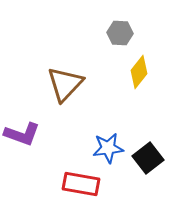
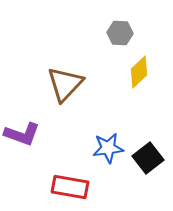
yellow diamond: rotated 8 degrees clockwise
red rectangle: moved 11 px left, 3 px down
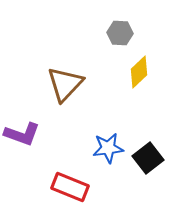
red rectangle: rotated 12 degrees clockwise
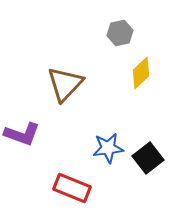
gray hexagon: rotated 15 degrees counterclockwise
yellow diamond: moved 2 px right, 1 px down
red rectangle: moved 2 px right, 1 px down
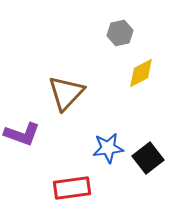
yellow diamond: rotated 16 degrees clockwise
brown triangle: moved 1 px right, 9 px down
red rectangle: rotated 30 degrees counterclockwise
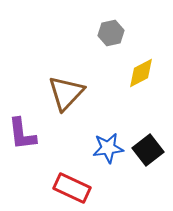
gray hexagon: moved 9 px left
purple L-shape: rotated 63 degrees clockwise
black square: moved 8 px up
red rectangle: rotated 33 degrees clockwise
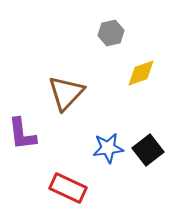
yellow diamond: rotated 8 degrees clockwise
red rectangle: moved 4 px left
